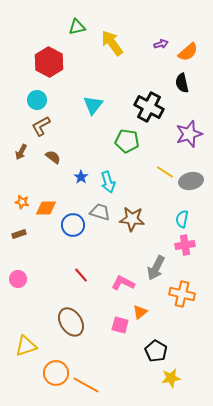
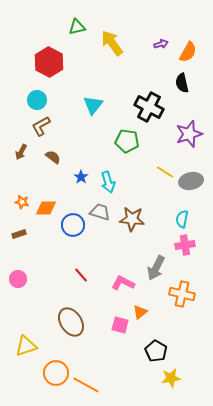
orange semicircle: rotated 20 degrees counterclockwise
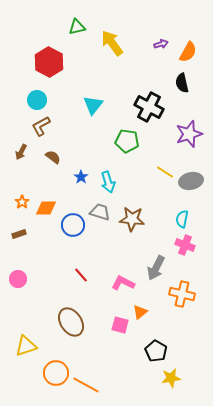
orange star: rotated 24 degrees clockwise
pink cross: rotated 30 degrees clockwise
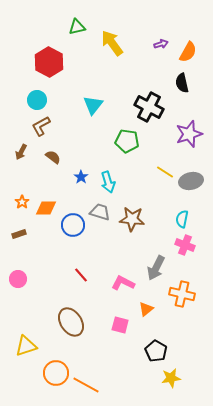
orange triangle: moved 6 px right, 3 px up
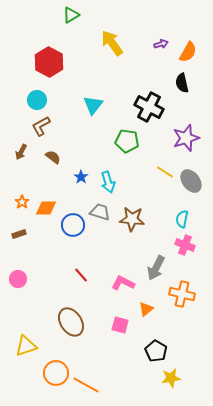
green triangle: moved 6 px left, 12 px up; rotated 18 degrees counterclockwise
purple star: moved 3 px left, 4 px down
gray ellipse: rotated 65 degrees clockwise
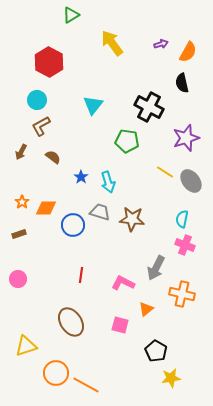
red line: rotated 49 degrees clockwise
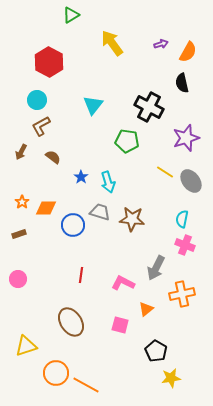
orange cross: rotated 25 degrees counterclockwise
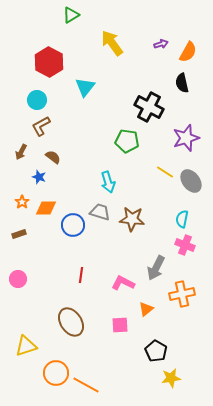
cyan triangle: moved 8 px left, 18 px up
blue star: moved 42 px left; rotated 16 degrees counterclockwise
pink square: rotated 18 degrees counterclockwise
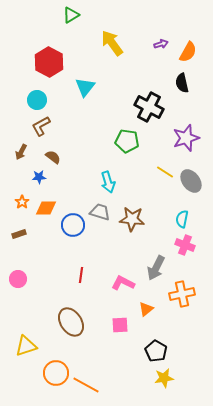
blue star: rotated 24 degrees counterclockwise
yellow star: moved 7 px left
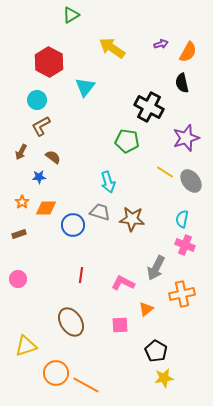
yellow arrow: moved 5 px down; rotated 20 degrees counterclockwise
